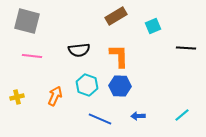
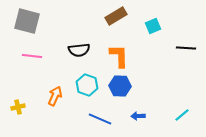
yellow cross: moved 1 px right, 10 px down
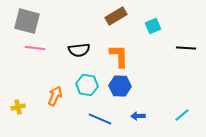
pink line: moved 3 px right, 8 px up
cyan hexagon: rotated 10 degrees counterclockwise
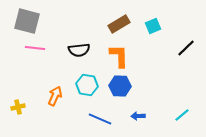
brown rectangle: moved 3 px right, 8 px down
black line: rotated 48 degrees counterclockwise
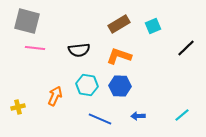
orange L-shape: rotated 70 degrees counterclockwise
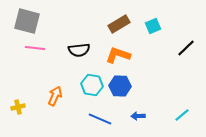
orange L-shape: moved 1 px left, 1 px up
cyan hexagon: moved 5 px right
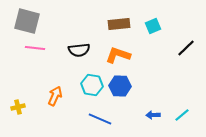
brown rectangle: rotated 25 degrees clockwise
blue arrow: moved 15 px right, 1 px up
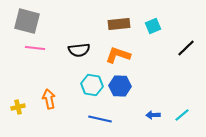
orange arrow: moved 6 px left, 3 px down; rotated 36 degrees counterclockwise
blue line: rotated 10 degrees counterclockwise
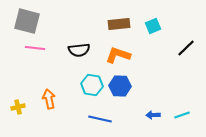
cyan line: rotated 21 degrees clockwise
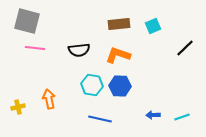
black line: moved 1 px left
cyan line: moved 2 px down
